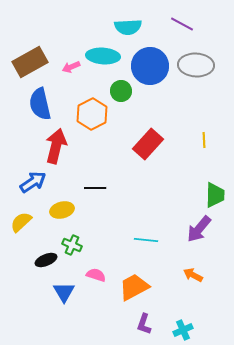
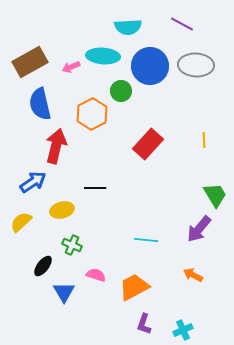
green trapezoid: rotated 32 degrees counterclockwise
black ellipse: moved 3 px left, 6 px down; rotated 30 degrees counterclockwise
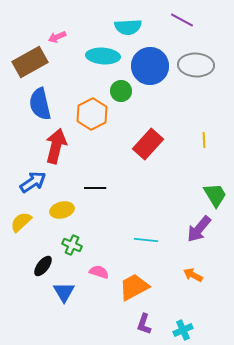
purple line: moved 4 px up
pink arrow: moved 14 px left, 30 px up
pink semicircle: moved 3 px right, 3 px up
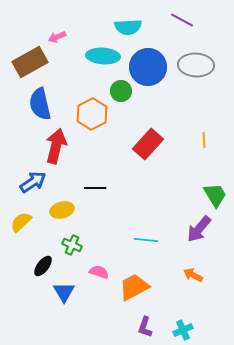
blue circle: moved 2 px left, 1 px down
purple L-shape: moved 1 px right, 3 px down
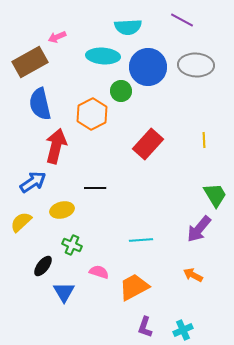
cyan line: moved 5 px left; rotated 10 degrees counterclockwise
